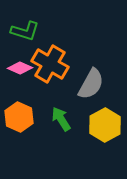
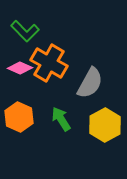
green L-shape: rotated 28 degrees clockwise
orange cross: moved 1 px left, 1 px up
gray semicircle: moved 1 px left, 1 px up
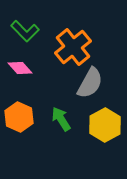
orange cross: moved 24 px right, 16 px up; rotated 21 degrees clockwise
pink diamond: rotated 25 degrees clockwise
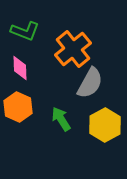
green L-shape: rotated 24 degrees counterclockwise
orange cross: moved 2 px down
pink diamond: rotated 40 degrees clockwise
orange hexagon: moved 1 px left, 10 px up
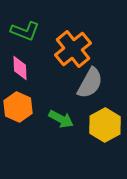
green arrow: rotated 150 degrees clockwise
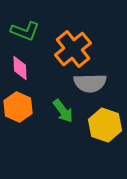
gray semicircle: rotated 60 degrees clockwise
green arrow: moved 2 px right, 8 px up; rotated 25 degrees clockwise
yellow hexagon: rotated 12 degrees counterclockwise
